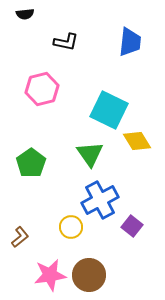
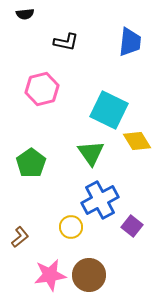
green triangle: moved 1 px right, 1 px up
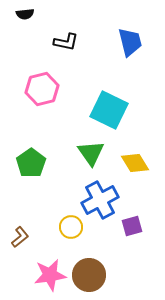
blue trapezoid: rotated 20 degrees counterclockwise
yellow diamond: moved 2 px left, 22 px down
purple square: rotated 35 degrees clockwise
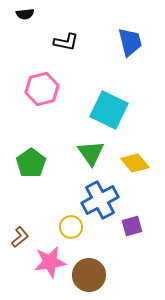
yellow diamond: rotated 8 degrees counterclockwise
pink star: moved 13 px up
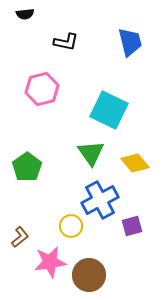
green pentagon: moved 4 px left, 4 px down
yellow circle: moved 1 px up
